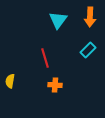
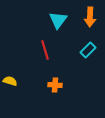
red line: moved 8 px up
yellow semicircle: rotated 96 degrees clockwise
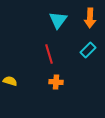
orange arrow: moved 1 px down
red line: moved 4 px right, 4 px down
orange cross: moved 1 px right, 3 px up
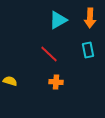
cyan triangle: rotated 24 degrees clockwise
cyan rectangle: rotated 56 degrees counterclockwise
red line: rotated 30 degrees counterclockwise
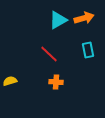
orange arrow: moved 6 px left; rotated 108 degrees counterclockwise
yellow semicircle: rotated 32 degrees counterclockwise
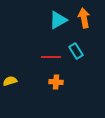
orange arrow: rotated 84 degrees counterclockwise
cyan rectangle: moved 12 px left, 1 px down; rotated 21 degrees counterclockwise
red line: moved 2 px right, 3 px down; rotated 42 degrees counterclockwise
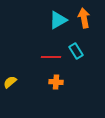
yellow semicircle: moved 1 px down; rotated 24 degrees counterclockwise
